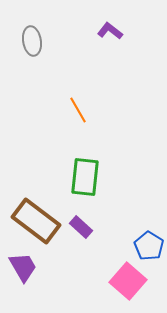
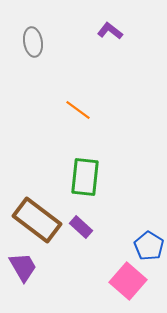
gray ellipse: moved 1 px right, 1 px down
orange line: rotated 24 degrees counterclockwise
brown rectangle: moved 1 px right, 1 px up
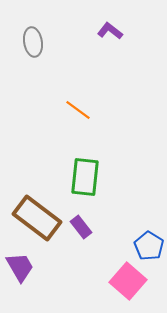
brown rectangle: moved 2 px up
purple rectangle: rotated 10 degrees clockwise
purple trapezoid: moved 3 px left
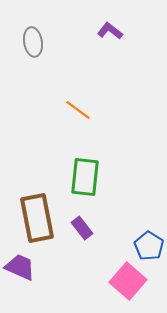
brown rectangle: rotated 42 degrees clockwise
purple rectangle: moved 1 px right, 1 px down
purple trapezoid: rotated 36 degrees counterclockwise
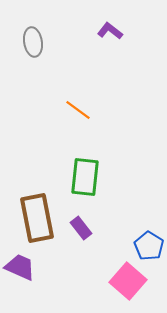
purple rectangle: moved 1 px left
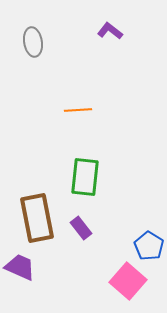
orange line: rotated 40 degrees counterclockwise
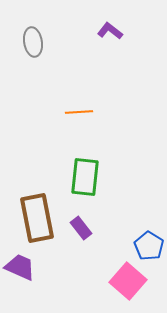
orange line: moved 1 px right, 2 px down
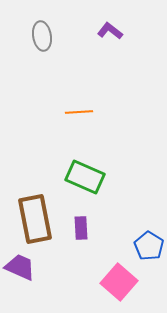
gray ellipse: moved 9 px right, 6 px up
green rectangle: rotated 72 degrees counterclockwise
brown rectangle: moved 2 px left, 1 px down
purple rectangle: rotated 35 degrees clockwise
pink square: moved 9 px left, 1 px down
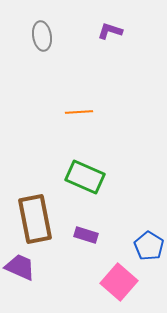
purple L-shape: rotated 20 degrees counterclockwise
purple rectangle: moved 5 px right, 7 px down; rotated 70 degrees counterclockwise
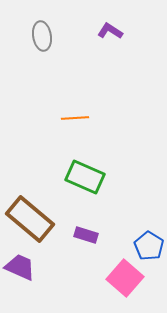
purple L-shape: rotated 15 degrees clockwise
orange line: moved 4 px left, 6 px down
brown rectangle: moved 5 px left; rotated 39 degrees counterclockwise
pink square: moved 6 px right, 4 px up
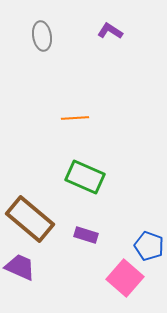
blue pentagon: rotated 12 degrees counterclockwise
